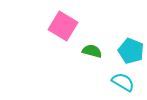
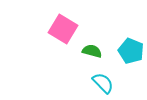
pink square: moved 3 px down
cyan semicircle: moved 20 px left, 1 px down; rotated 15 degrees clockwise
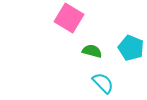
pink square: moved 6 px right, 11 px up
cyan pentagon: moved 3 px up
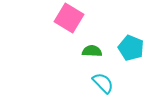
green semicircle: rotated 12 degrees counterclockwise
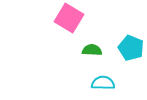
green semicircle: moved 1 px up
cyan semicircle: rotated 45 degrees counterclockwise
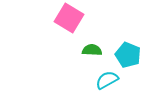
cyan pentagon: moved 3 px left, 7 px down
cyan semicircle: moved 4 px right, 3 px up; rotated 30 degrees counterclockwise
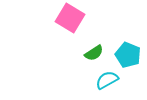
pink square: moved 1 px right
green semicircle: moved 2 px right, 3 px down; rotated 144 degrees clockwise
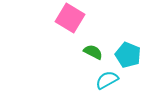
green semicircle: moved 1 px left, 1 px up; rotated 120 degrees counterclockwise
